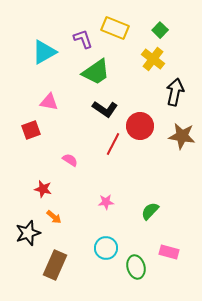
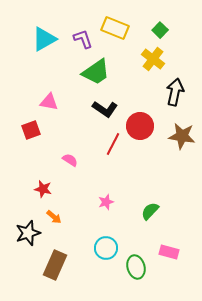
cyan triangle: moved 13 px up
pink star: rotated 14 degrees counterclockwise
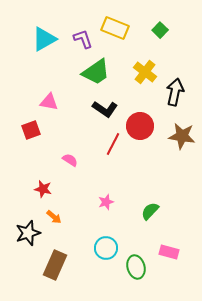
yellow cross: moved 8 px left, 13 px down
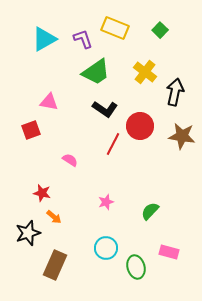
red star: moved 1 px left, 4 px down
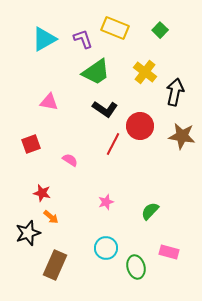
red square: moved 14 px down
orange arrow: moved 3 px left
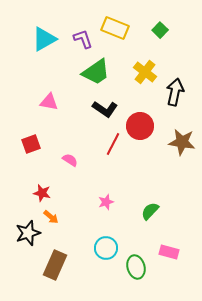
brown star: moved 6 px down
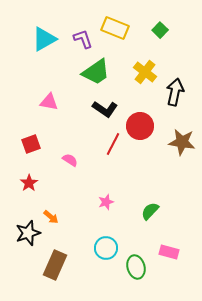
red star: moved 13 px left, 10 px up; rotated 24 degrees clockwise
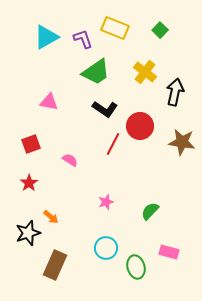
cyan triangle: moved 2 px right, 2 px up
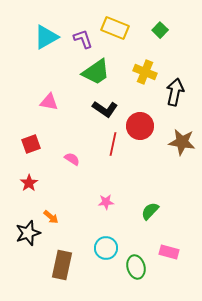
yellow cross: rotated 15 degrees counterclockwise
red line: rotated 15 degrees counterclockwise
pink semicircle: moved 2 px right, 1 px up
pink star: rotated 14 degrees clockwise
brown rectangle: moved 7 px right; rotated 12 degrees counterclockwise
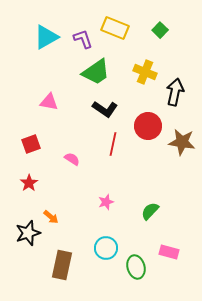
red circle: moved 8 px right
pink star: rotated 14 degrees counterclockwise
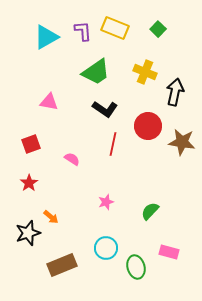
green square: moved 2 px left, 1 px up
purple L-shape: moved 8 px up; rotated 15 degrees clockwise
brown rectangle: rotated 56 degrees clockwise
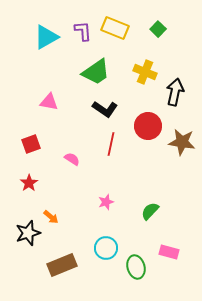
red line: moved 2 px left
